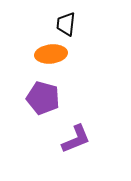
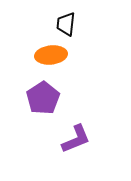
orange ellipse: moved 1 px down
purple pentagon: rotated 24 degrees clockwise
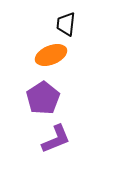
orange ellipse: rotated 16 degrees counterclockwise
purple L-shape: moved 20 px left
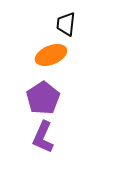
purple L-shape: moved 13 px left, 2 px up; rotated 136 degrees clockwise
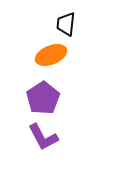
purple L-shape: rotated 52 degrees counterclockwise
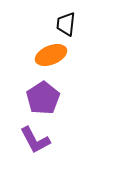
purple L-shape: moved 8 px left, 3 px down
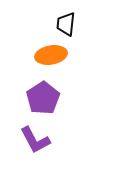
orange ellipse: rotated 12 degrees clockwise
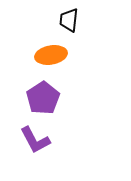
black trapezoid: moved 3 px right, 4 px up
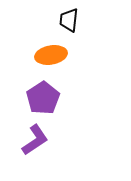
purple L-shape: rotated 96 degrees counterclockwise
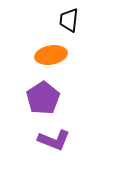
purple L-shape: moved 19 px right; rotated 56 degrees clockwise
